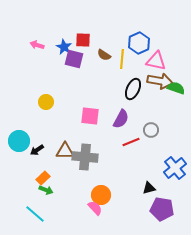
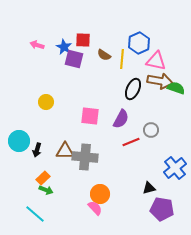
black arrow: rotated 40 degrees counterclockwise
orange circle: moved 1 px left, 1 px up
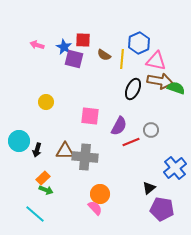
purple semicircle: moved 2 px left, 7 px down
black triangle: rotated 24 degrees counterclockwise
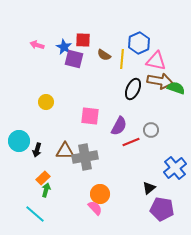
gray cross: rotated 15 degrees counterclockwise
green arrow: rotated 96 degrees counterclockwise
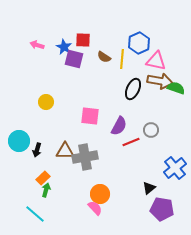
brown semicircle: moved 2 px down
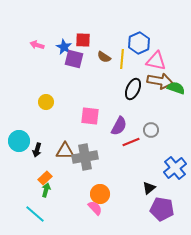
orange rectangle: moved 2 px right
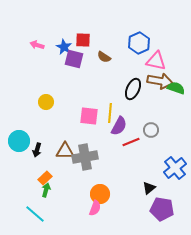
yellow line: moved 12 px left, 54 px down
pink square: moved 1 px left
pink semicircle: rotated 63 degrees clockwise
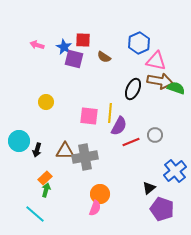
gray circle: moved 4 px right, 5 px down
blue cross: moved 3 px down
purple pentagon: rotated 10 degrees clockwise
